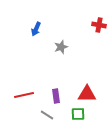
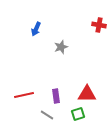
green square: rotated 16 degrees counterclockwise
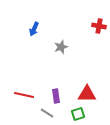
red cross: moved 1 px down
blue arrow: moved 2 px left
red line: rotated 24 degrees clockwise
gray line: moved 2 px up
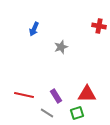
purple rectangle: rotated 24 degrees counterclockwise
green square: moved 1 px left, 1 px up
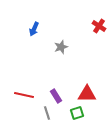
red cross: rotated 24 degrees clockwise
gray line: rotated 40 degrees clockwise
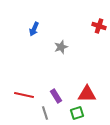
red cross: rotated 16 degrees counterclockwise
gray line: moved 2 px left
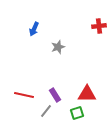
red cross: rotated 24 degrees counterclockwise
gray star: moved 3 px left
purple rectangle: moved 1 px left, 1 px up
gray line: moved 1 px right, 2 px up; rotated 56 degrees clockwise
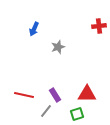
green square: moved 1 px down
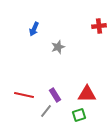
green square: moved 2 px right, 1 px down
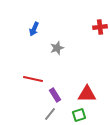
red cross: moved 1 px right, 1 px down
gray star: moved 1 px left, 1 px down
red line: moved 9 px right, 16 px up
gray line: moved 4 px right, 3 px down
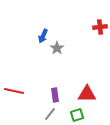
blue arrow: moved 9 px right, 7 px down
gray star: rotated 16 degrees counterclockwise
red line: moved 19 px left, 12 px down
purple rectangle: rotated 24 degrees clockwise
green square: moved 2 px left
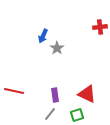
red triangle: rotated 24 degrees clockwise
